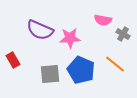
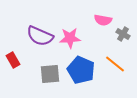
purple semicircle: moved 6 px down
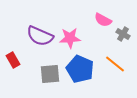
pink semicircle: rotated 18 degrees clockwise
blue pentagon: moved 1 px left, 1 px up
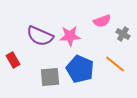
pink semicircle: moved 1 px left, 1 px down; rotated 48 degrees counterclockwise
pink star: moved 2 px up
gray square: moved 3 px down
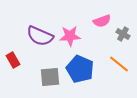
orange line: moved 4 px right
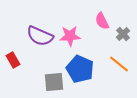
pink semicircle: rotated 84 degrees clockwise
gray cross: rotated 16 degrees clockwise
gray square: moved 4 px right, 5 px down
